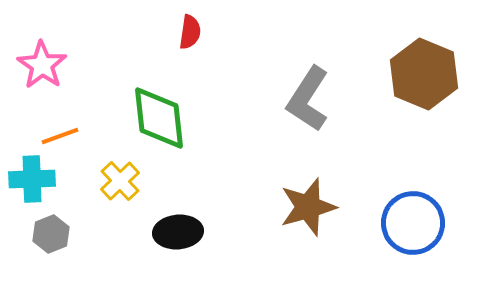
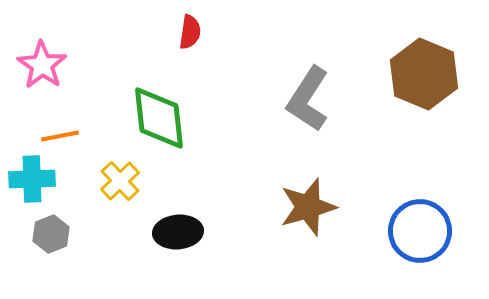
orange line: rotated 9 degrees clockwise
blue circle: moved 7 px right, 8 px down
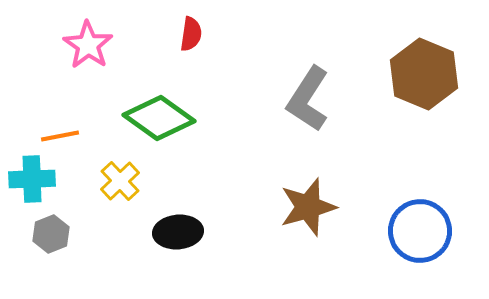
red semicircle: moved 1 px right, 2 px down
pink star: moved 46 px right, 20 px up
green diamond: rotated 48 degrees counterclockwise
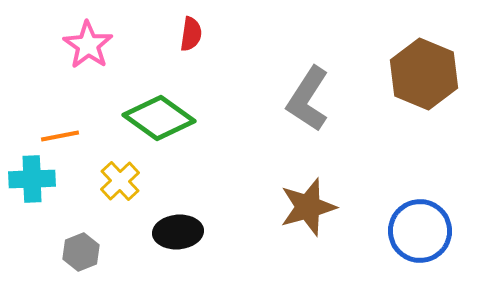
gray hexagon: moved 30 px right, 18 px down
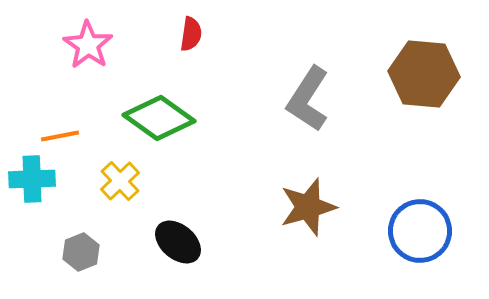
brown hexagon: rotated 18 degrees counterclockwise
black ellipse: moved 10 px down; rotated 45 degrees clockwise
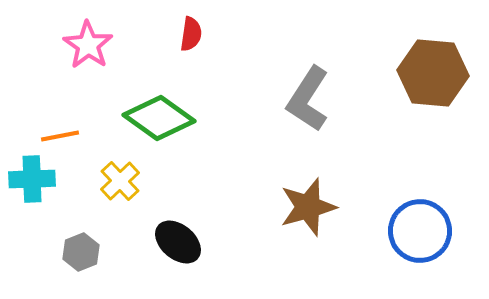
brown hexagon: moved 9 px right, 1 px up
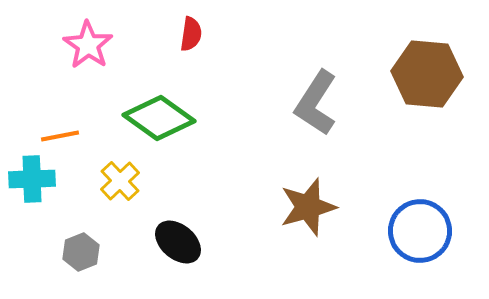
brown hexagon: moved 6 px left, 1 px down
gray L-shape: moved 8 px right, 4 px down
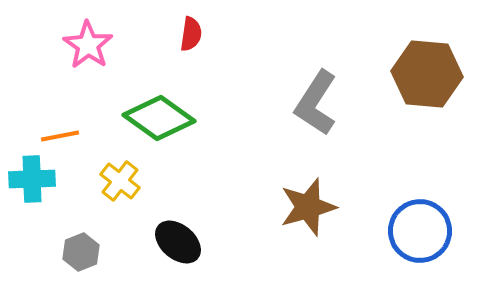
yellow cross: rotated 9 degrees counterclockwise
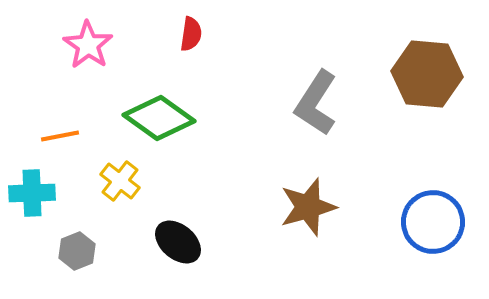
cyan cross: moved 14 px down
blue circle: moved 13 px right, 9 px up
gray hexagon: moved 4 px left, 1 px up
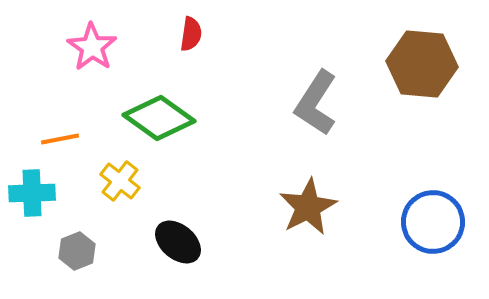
pink star: moved 4 px right, 2 px down
brown hexagon: moved 5 px left, 10 px up
orange line: moved 3 px down
brown star: rotated 12 degrees counterclockwise
